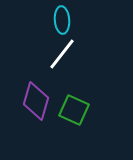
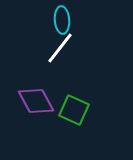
white line: moved 2 px left, 6 px up
purple diamond: rotated 45 degrees counterclockwise
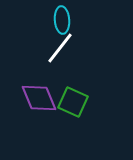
purple diamond: moved 3 px right, 3 px up; rotated 6 degrees clockwise
green square: moved 1 px left, 8 px up
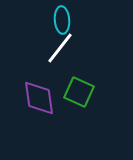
purple diamond: rotated 15 degrees clockwise
green square: moved 6 px right, 10 px up
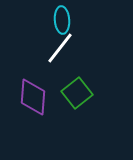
green square: moved 2 px left, 1 px down; rotated 28 degrees clockwise
purple diamond: moved 6 px left, 1 px up; rotated 12 degrees clockwise
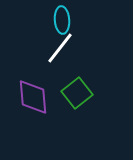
purple diamond: rotated 9 degrees counterclockwise
